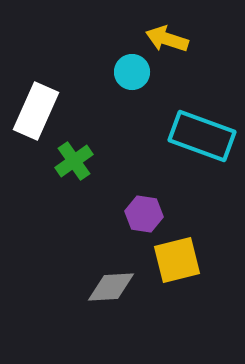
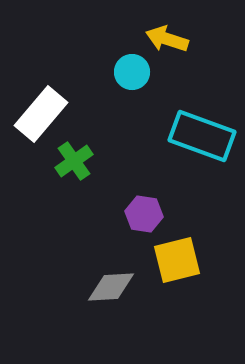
white rectangle: moved 5 px right, 3 px down; rotated 16 degrees clockwise
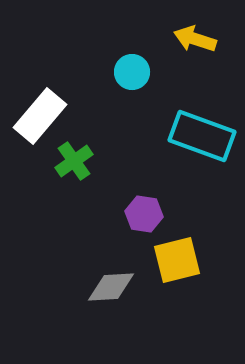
yellow arrow: moved 28 px right
white rectangle: moved 1 px left, 2 px down
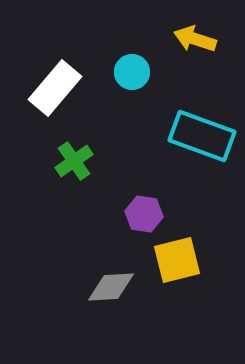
white rectangle: moved 15 px right, 28 px up
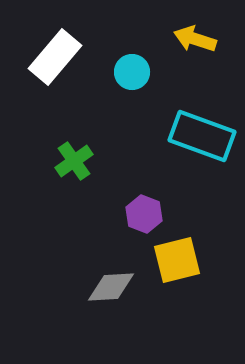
white rectangle: moved 31 px up
purple hexagon: rotated 12 degrees clockwise
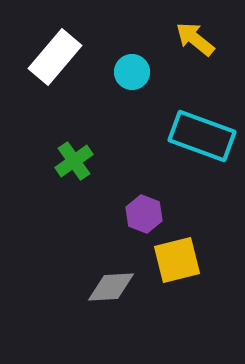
yellow arrow: rotated 21 degrees clockwise
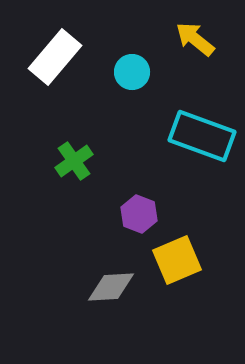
purple hexagon: moved 5 px left
yellow square: rotated 9 degrees counterclockwise
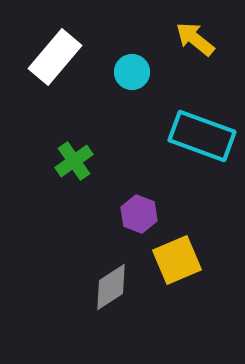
gray diamond: rotated 30 degrees counterclockwise
